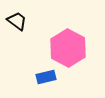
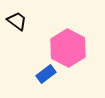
blue rectangle: moved 3 px up; rotated 24 degrees counterclockwise
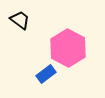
black trapezoid: moved 3 px right, 1 px up
